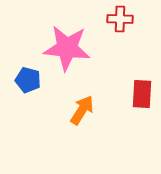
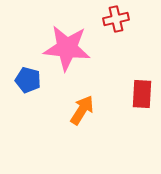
red cross: moved 4 px left; rotated 15 degrees counterclockwise
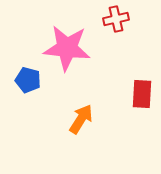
orange arrow: moved 1 px left, 9 px down
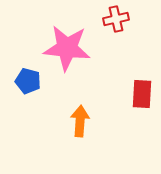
blue pentagon: moved 1 px down
orange arrow: moved 1 px left, 2 px down; rotated 28 degrees counterclockwise
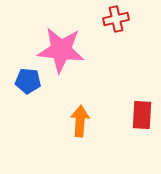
pink star: moved 6 px left, 2 px down
blue pentagon: rotated 10 degrees counterclockwise
red rectangle: moved 21 px down
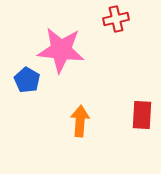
blue pentagon: moved 1 px left, 1 px up; rotated 25 degrees clockwise
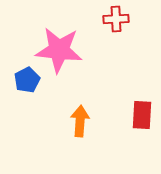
red cross: rotated 10 degrees clockwise
pink star: moved 2 px left
blue pentagon: rotated 15 degrees clockwise
